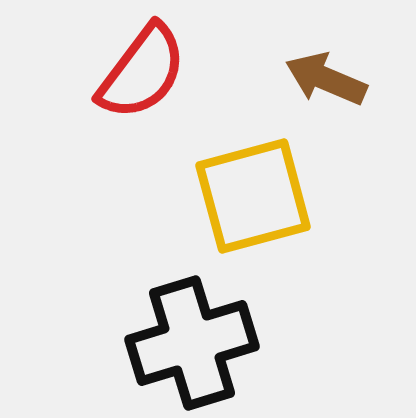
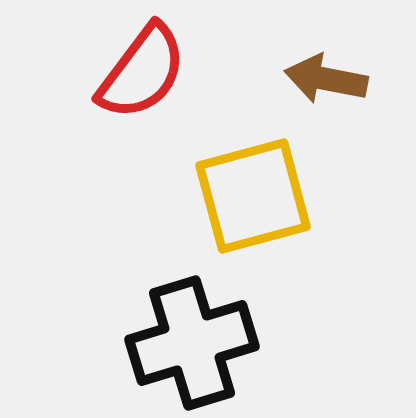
brown arrow: rotated 12 degrees counterclockwise
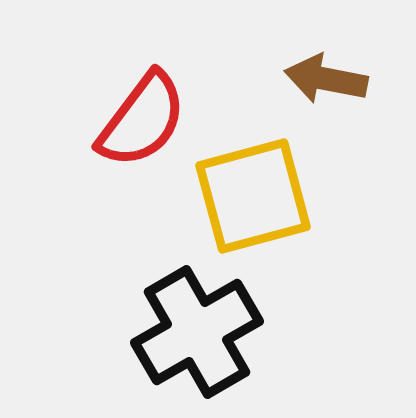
red semicircle: moved 48 px down
black cross: moved 5 px right, 11 px up; rotated 13 degrees counterclockwise
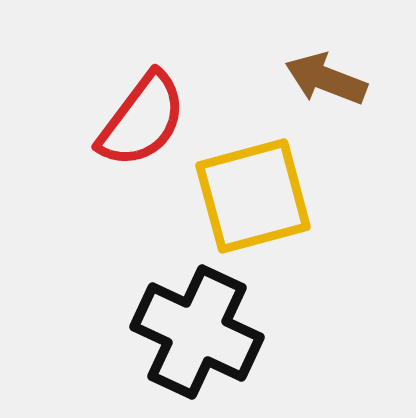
brown arrow: rotated 10 degrees clockwise
black cross: rotated 35 degrees counterclockwise
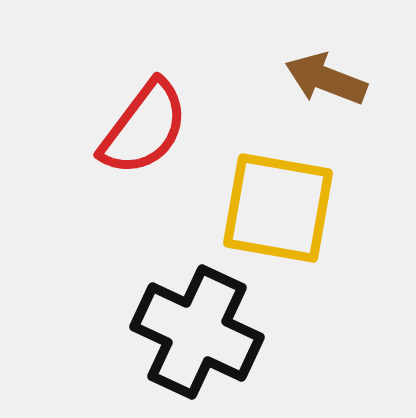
red semicircle: moved 2 px right, 8 px down
yellow square: moved 25 px right, 12 px down; rotated 25 degrees clockwise
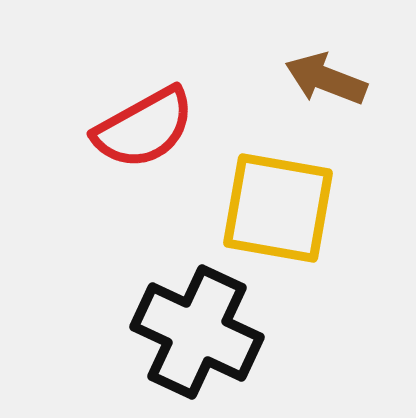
red semicircle: rotated 24 degrees clockwise
